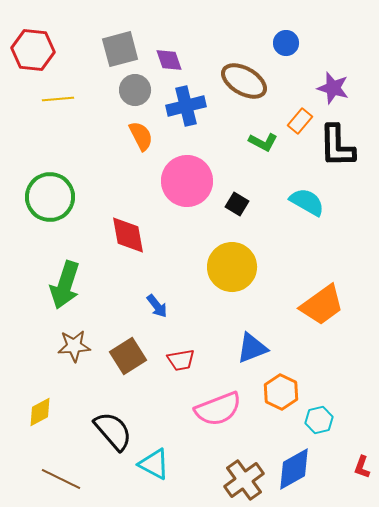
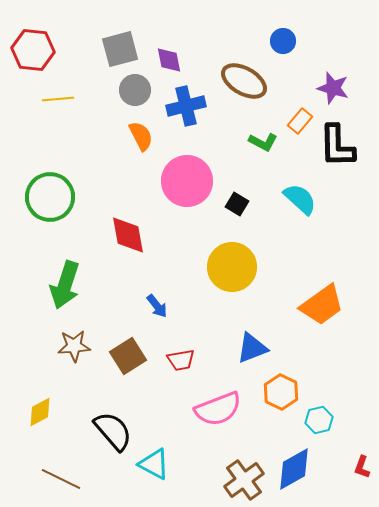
blue circle: moved 3 px left, 2 px up
purple diamond: rotated 8 degrees clockwise
cyan semicircle: moved 7 px left, 3 px up; rotated 12 degrees clockwise
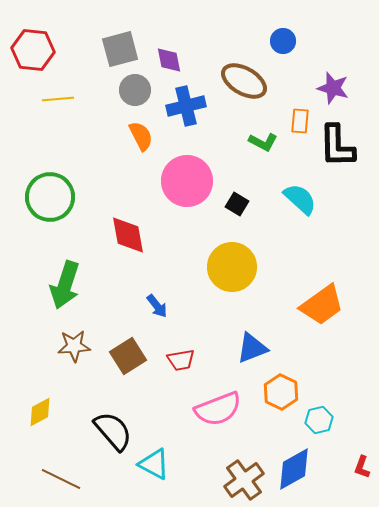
orange rectangle: rotated 35 degrees counterclockwise
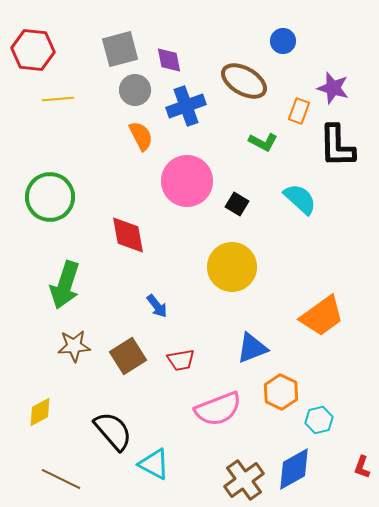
blue cross: rotated 6 degrees counterclockwise
orange rectangle: moved 1 px left, 10 px up; rotated 15 degrees clockwise
orange trapezoid: moved 11 px down
